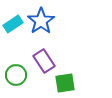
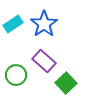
blue star: moved 3 px right, 3 px down
purple rectangle: rotated 15 degrees counterclockwise
green square: moved 1 px right; rotated 35 degrees counterclockwise
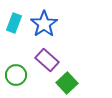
cyan rectangle: moved 1 px right, 1 px up; rotated 36 degrees counterclockwise
purple rectangle: moved 3 px right, 1 px up
green square: moved 1 px right
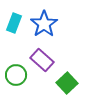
purple rectangle: moved 5 px left
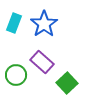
purple rectangle: moved 2 px down
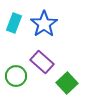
green circle: moved 1 px down
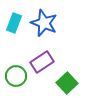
blue star: moved 1 px up; rotated 16 degrees counterclockwise
purple rectangle: rotated 75 degrees counterclockwise
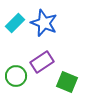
cyan rectangle: moved 1 px right; rotated 24 degrees clockwise
green square: moved 1 px up; rotated 25 degrees counterclockwise
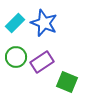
green circle: moved 19 px up
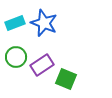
cyan rectangle: rotated 24 degrees clockwise
purple rectangle: moved 3 px down
green square: moved 1 px left, 3 px up
